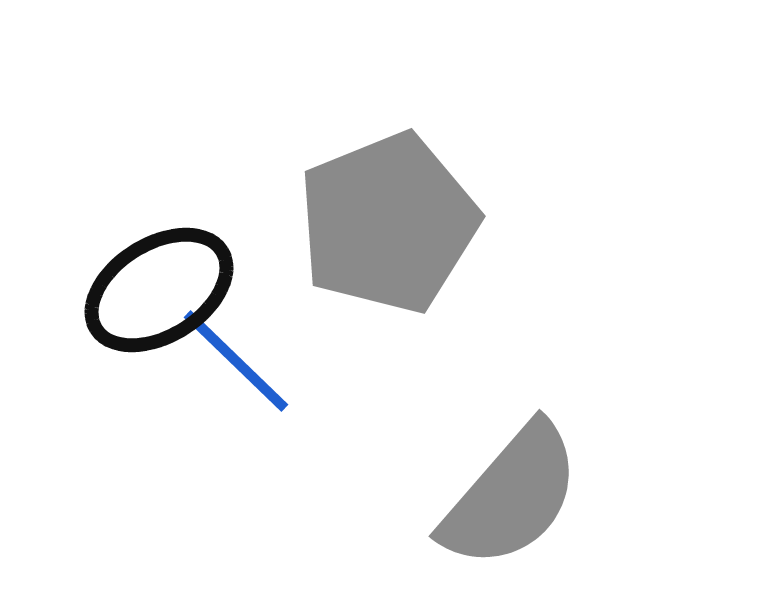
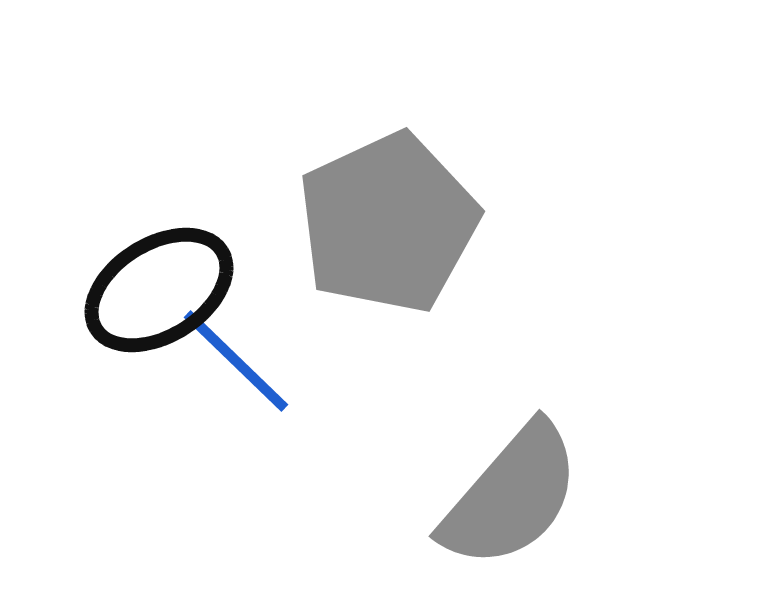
gray pentagon: rotated 3 degrees counterclockwise
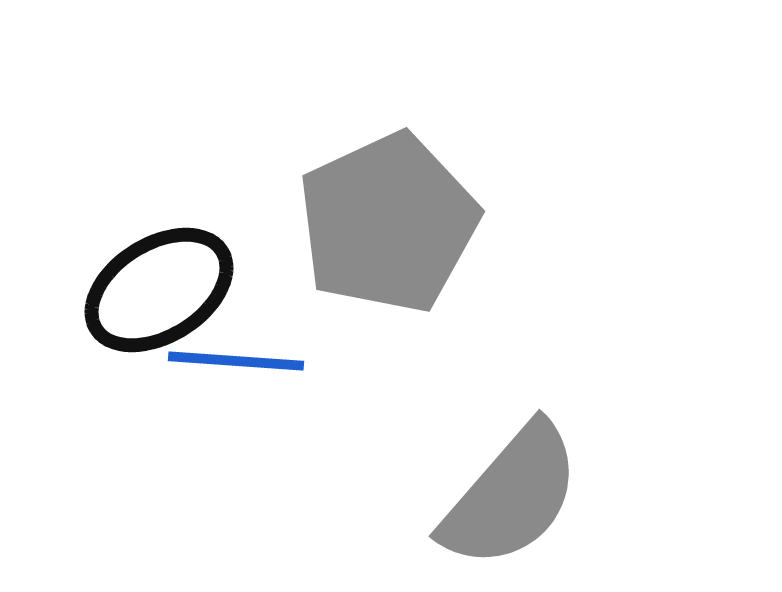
blue line: rotated 40 degrees counterclockwise
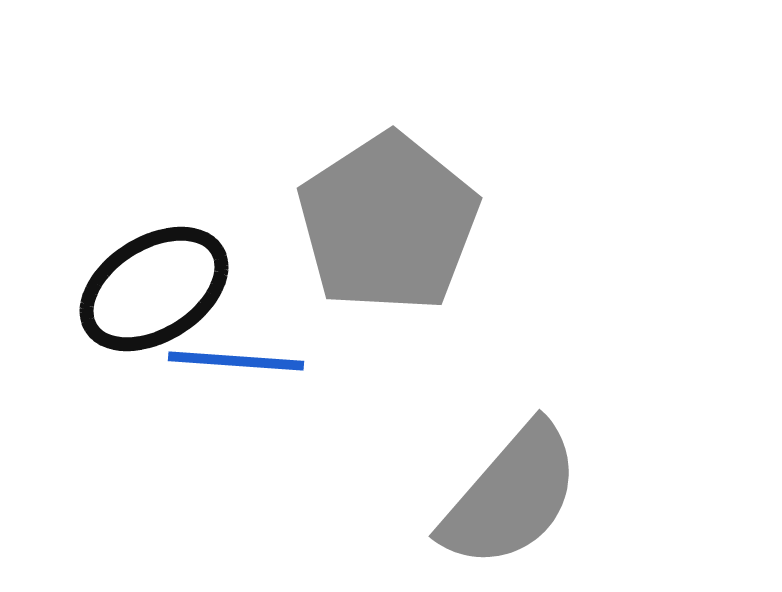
gray pentagon: rotated 8 degrees counterclockwise
black ellipse: moved 5 px left, 1 px up
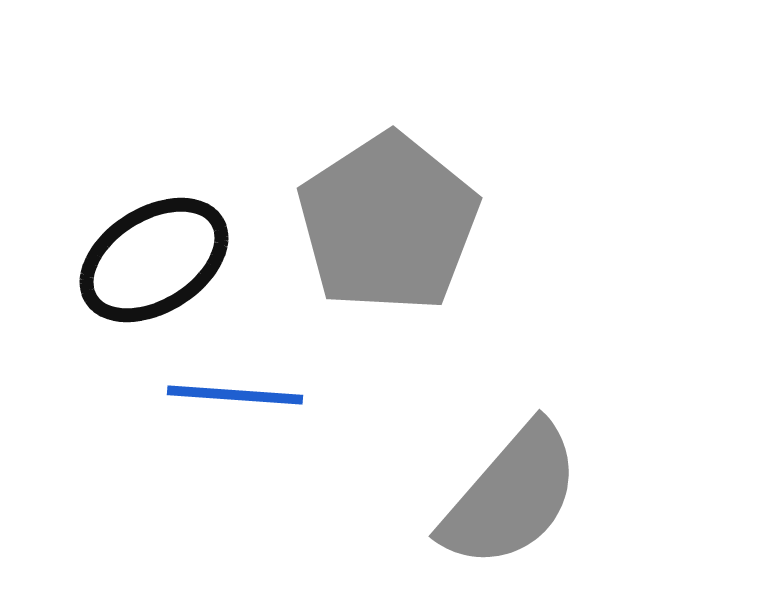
black ellipse: moved 29 px up
blue line: moved 1 px left, 34 px down
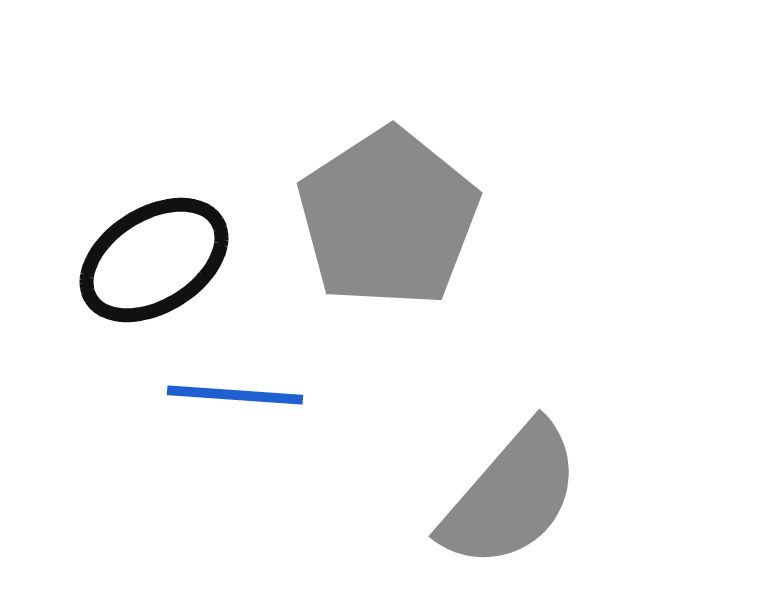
gray pentagon: moved 5 px up
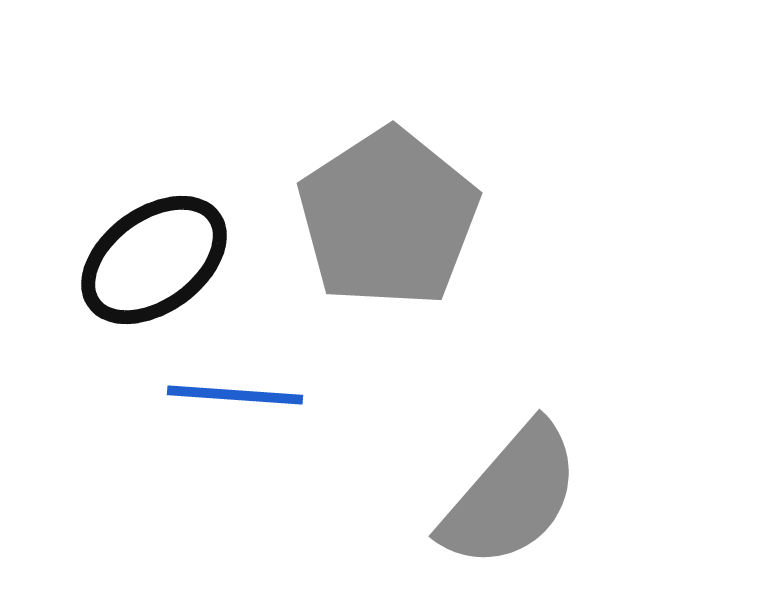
black ellipse: rotated 4 degrees counterclockwise
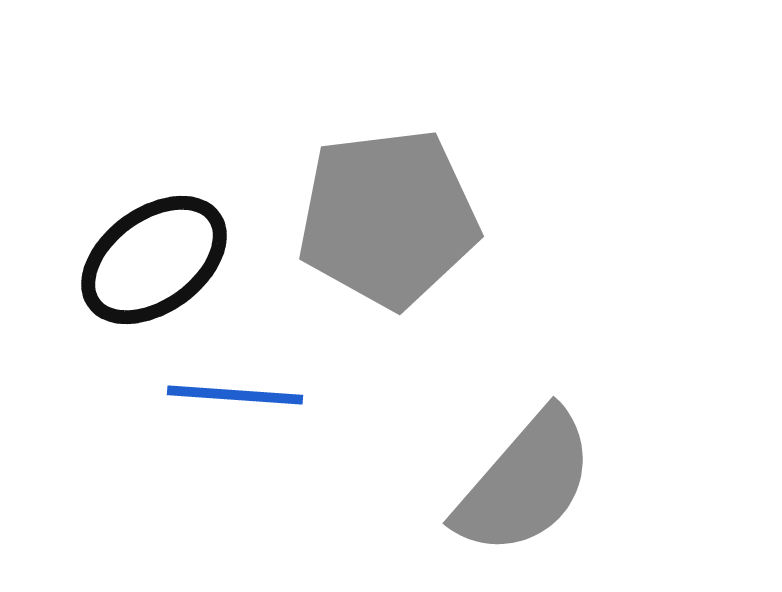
gray pentagon: rotated 26 degrees clockwise
gray semicircle: moved 14 px right, 13 px up
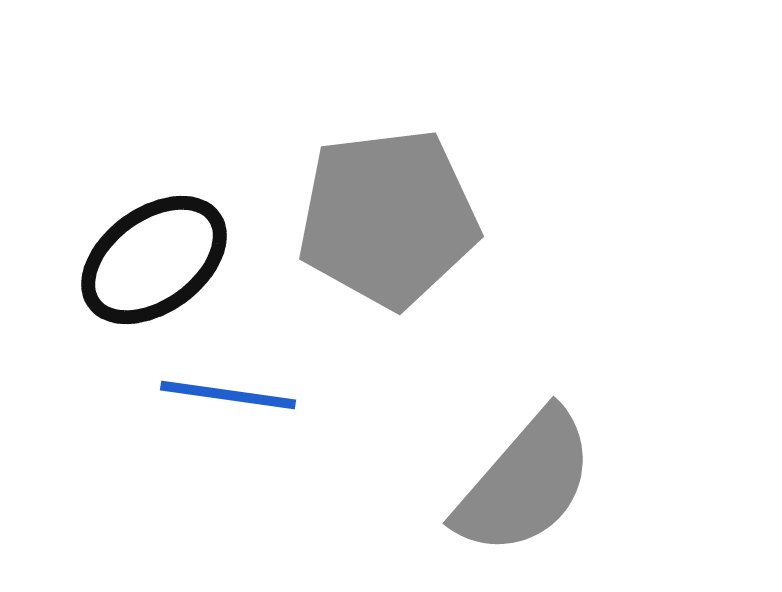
blue line: moved 7 px left; rotated 4 degrees clockwise
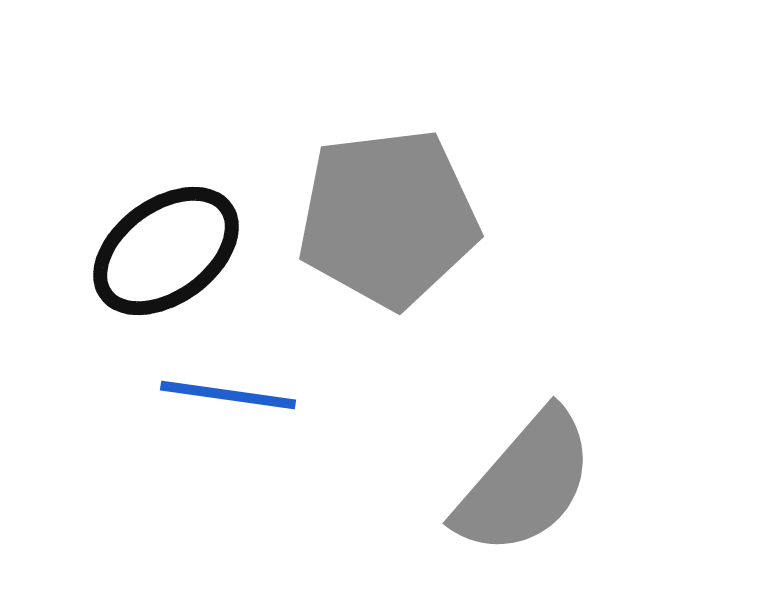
black ellipse: moved 12 px right, 9 px up
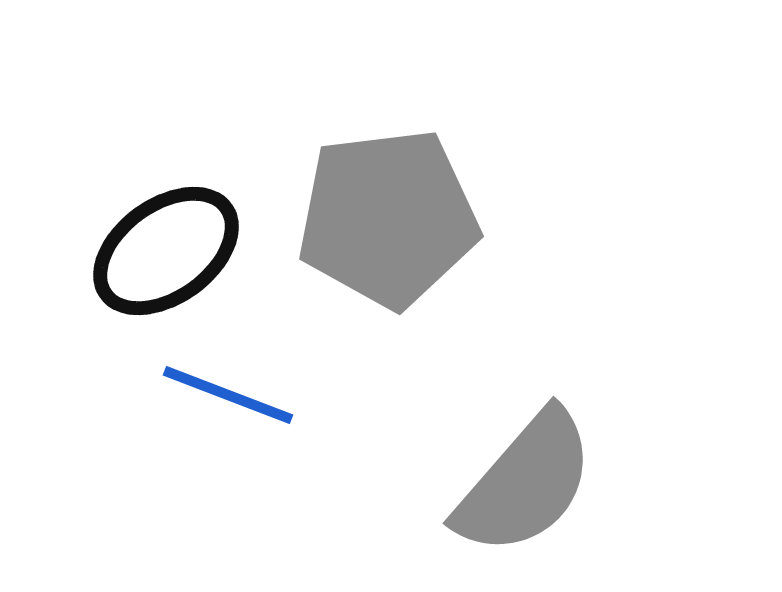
blue line: rotated 13 degrees clockwise
